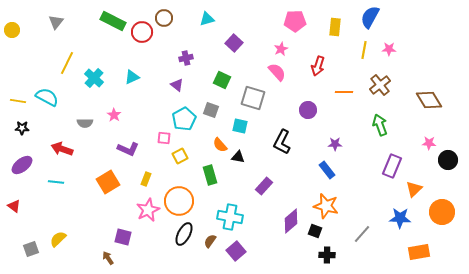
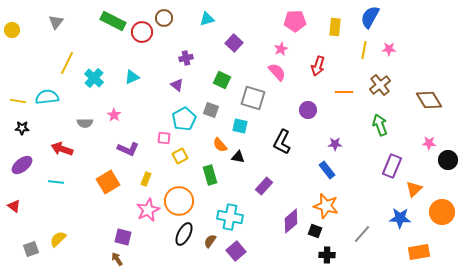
cyan semicircle at (47, 97): rotated 35 degrees counterclockwise
brown arrow at (108, 258): moved 9 px right, 1 px down
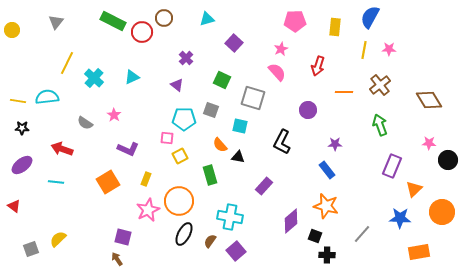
purple cross at (186, 58): rotated 32 degrees counterclockwise
cyan pentagon at (184, 119): rotated 30 degrees clockwise
gray semicircle at (85, 123): rotated 35 degrees clockwise
pink square at (164, 138): moved 3 px right
black square at (315, 231): moved 5 px down
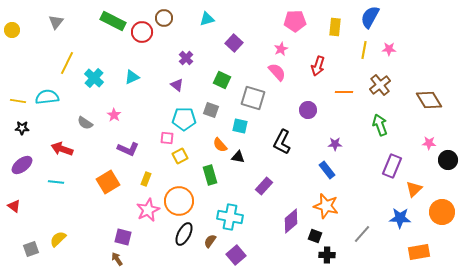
purple square at (236, 251): moved 4 px down
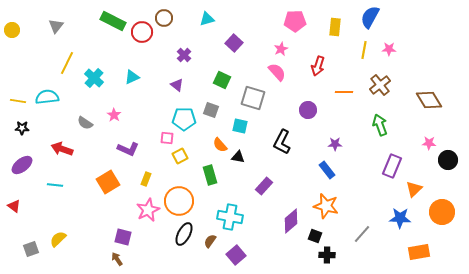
gray triangle at (56, 22): moved 4 px down
purple cross at (186, 58): moved 2 px left, 3 px up
cyan line at (56, 182): moved 1 px left, 3 px down
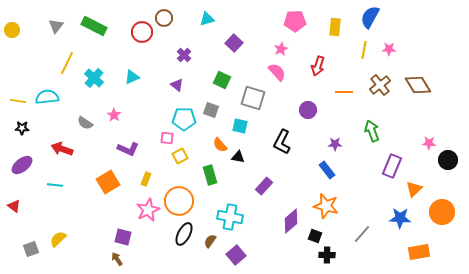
green rectangle at (113, 21): moved 19 px left, 5 px down
brown diamond at (429, 100): moved 11 px left, 15 px up
green arrow at (380, 125): moved 8 px left, 6 px down
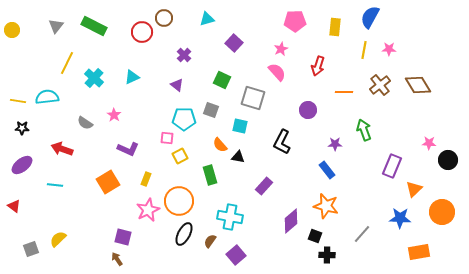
green arrow at (372, 131): moved 8 px left, 1 px up
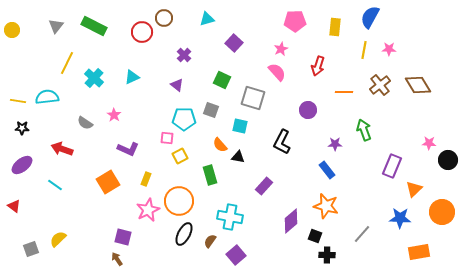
cyan line at (55, 185): rotated 28 degrees clockwise
